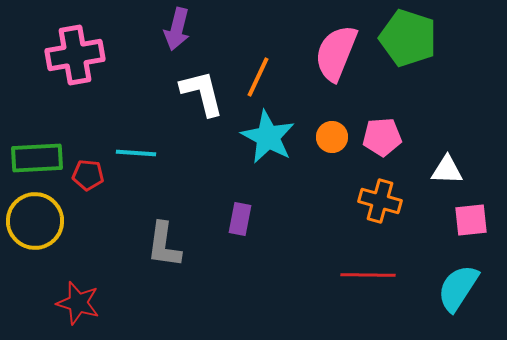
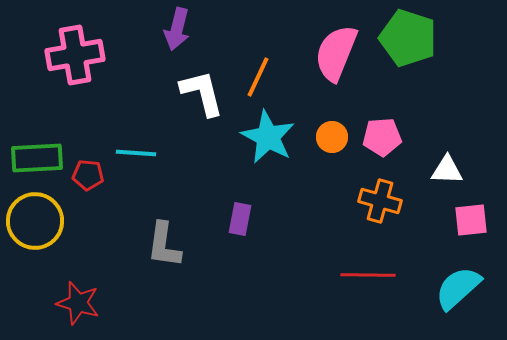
cyan semicircle: rotated 15 degrees clockwise
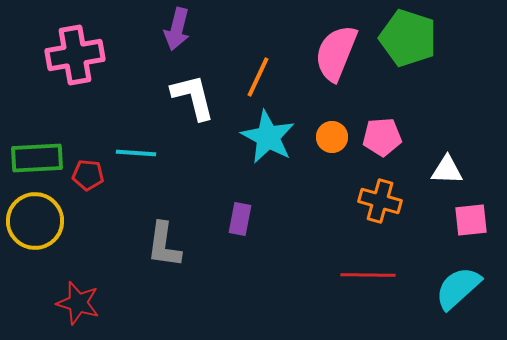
white L-shape: moved 9 px left, 4 px down
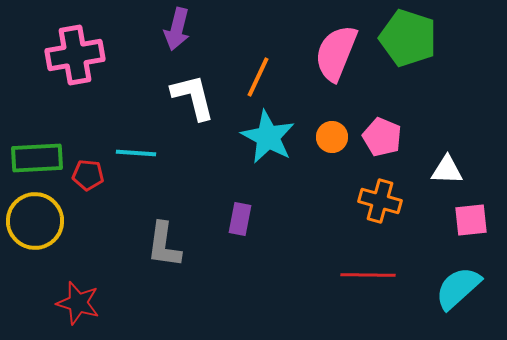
pink pentagon: rotated 27 degrees clockwise
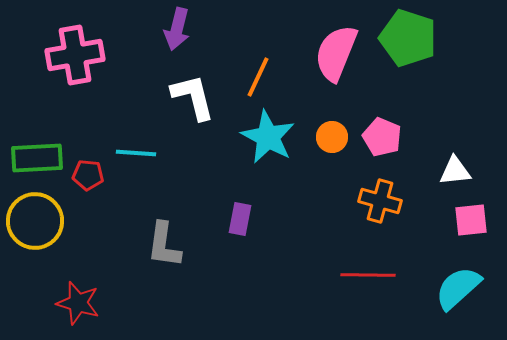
white triangle: moved 8 px right, 1 px down; rotated 8 degrees counterclockwise
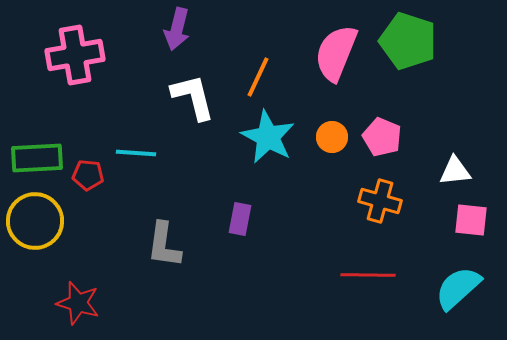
green pentagon: moved 3 px down
pink square: rotated 12 degrees clockwise
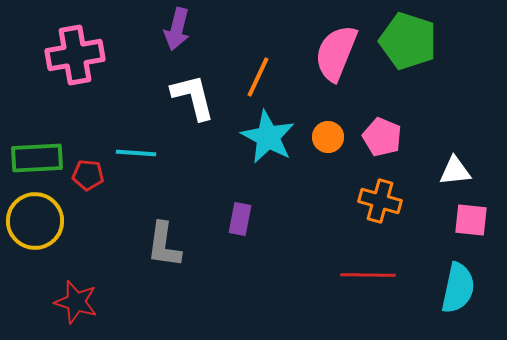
orange circle: moved 4 px left
cyan semicircle: rotated 144 degrees clockwise
red star: moved 2 px left, 1 px up
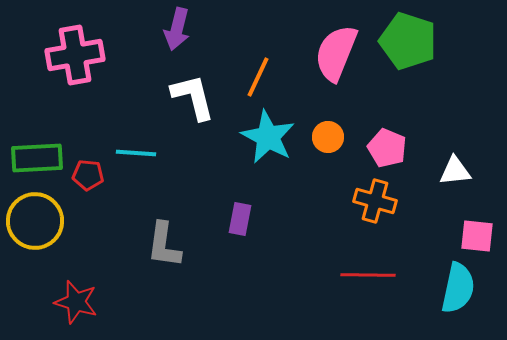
pink pentagon: moved 5 px right, 11 px down
orange cross: moved 5 px left
pink square: moved 6 px right, 16 px down
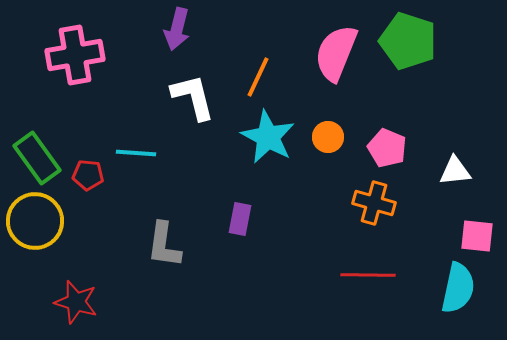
green rectangle: rotated 57 degrees clockwise
orange cross: moved 1 px left, 2 px down
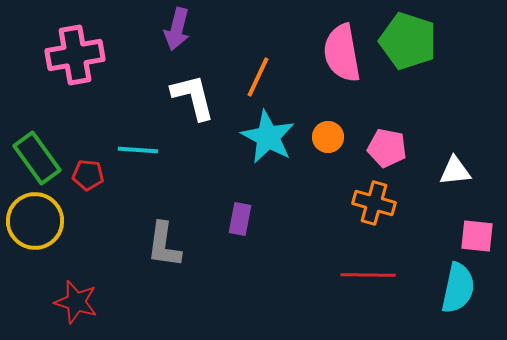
pink semicircle: moved 6 px right; rotated 32 degrees counterclockwise
pink pentagon: rotated 12 degrees counterclockwise
cyan line: moved 2 px right, 3 px up
